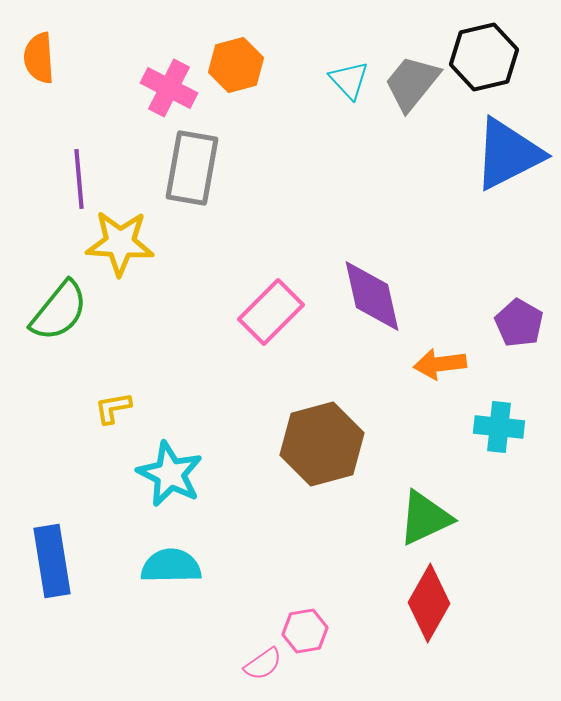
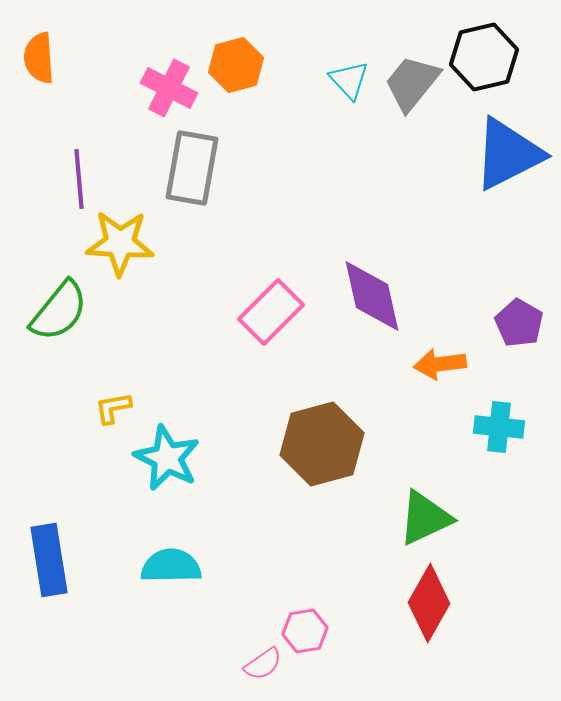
cyan star: moved 3 px left, 16 px up
blue rectangle: moved 3 px left, 1 px up
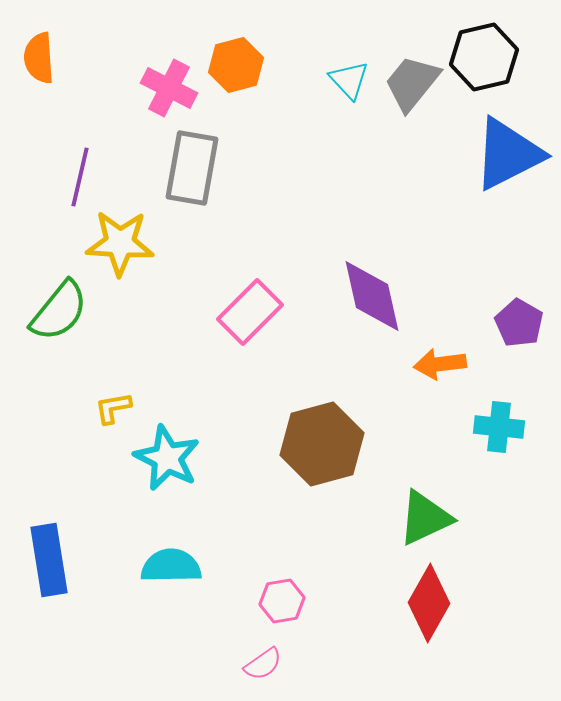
purple line: moved 1 px right, 2 px up; rotated 18 degrees clockwise
pink rectangle: moved 21 px left
pink hexagon: moved 23 px left, 30 px up
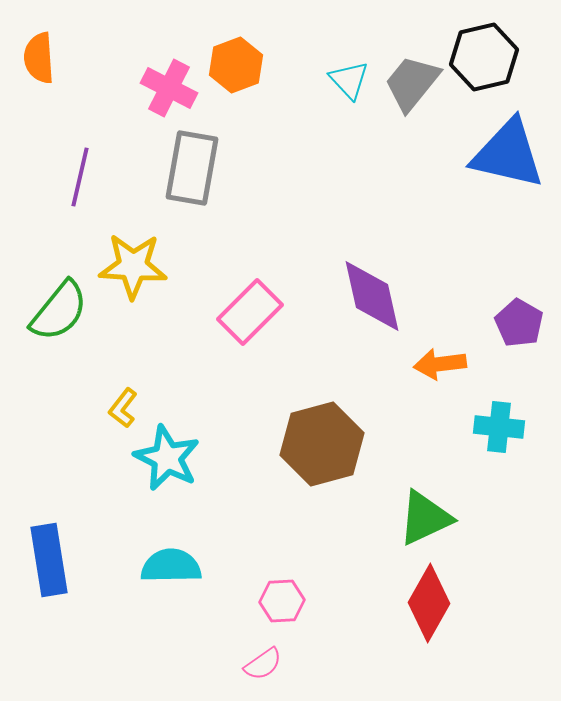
orange hexagon: rotated 6 degrees counterclockwise
blue triangle: rotated 40 degrees clockwise
yellow star: moved 13 px right, 23 px down
yellow L-shape: moved 10 px right; rotated 42 degrees counterclockwise
pink hexagon: rotated 6 degrees clockwise
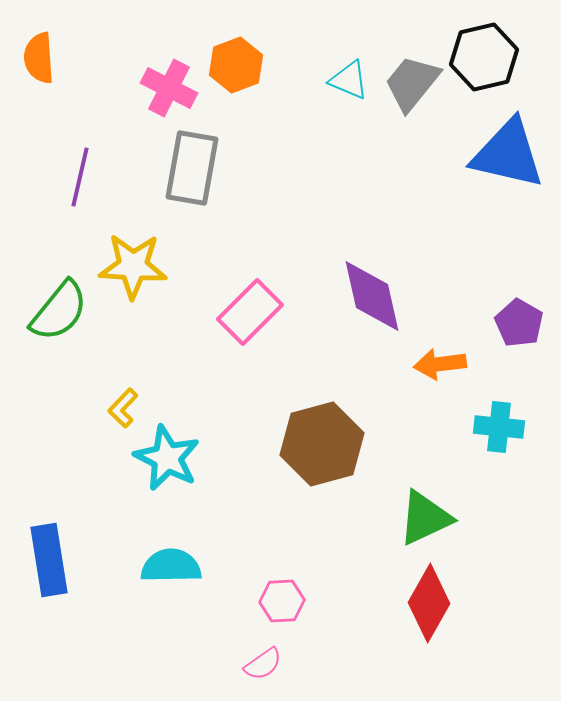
cyan triangle: rotated 24 degrees counterclockwise
yellow L-shape: rotated 6 degrees clockwise
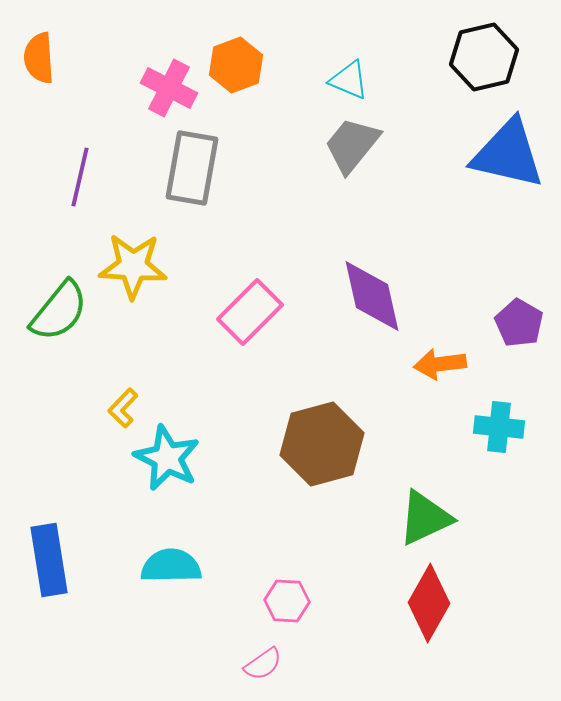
gray trapezoid: moved 60 px left, 62 px down
pink hexagon: moved 5 px right; rotated 6 degrees clockwise
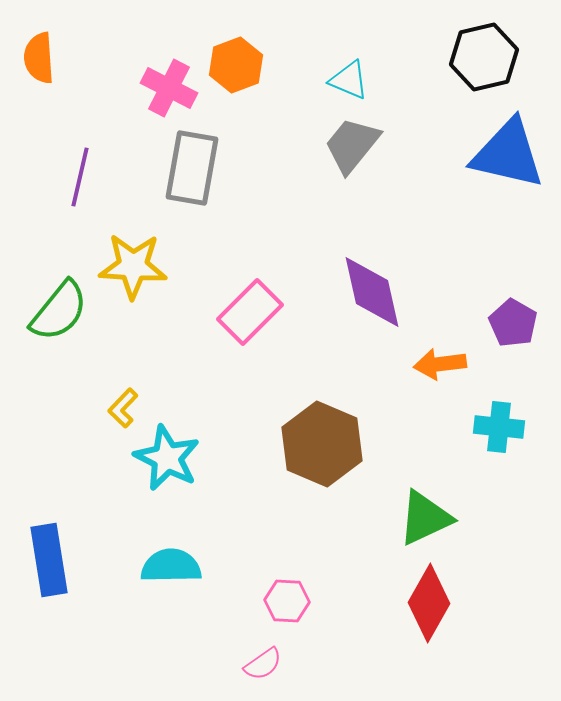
purple diamond: moved 4 px up
purple pentagon: moved 6 px left
brown hexagon: rotated 22 degrees counterclockwise
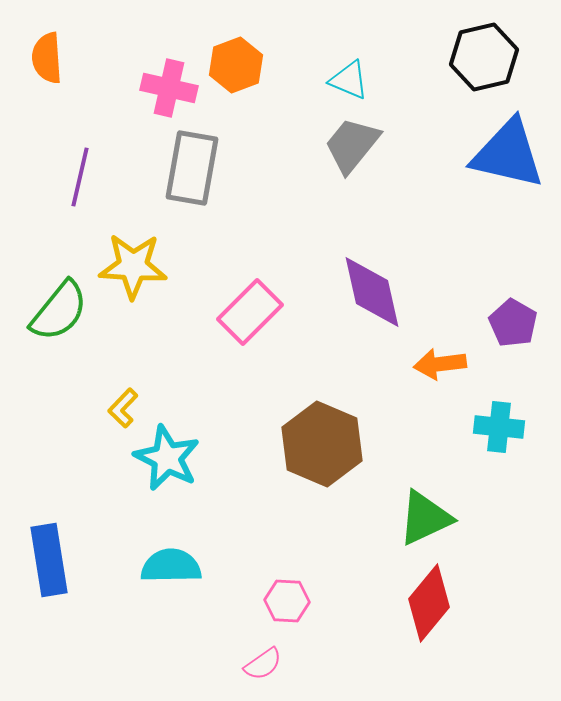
orange semicircle: moved 8 px right
pink cross: rotated 14 degrees counterclockwise
red diamond: rotated 10 degrees clockwise
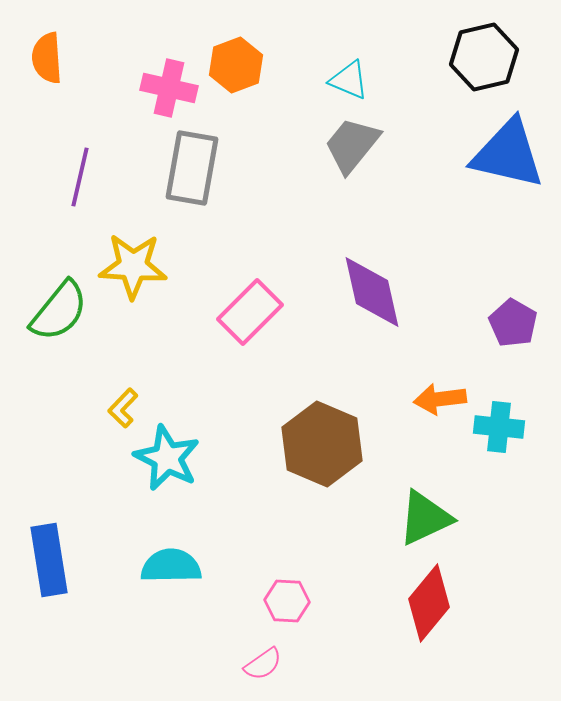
orange arrow: moved 35 px down
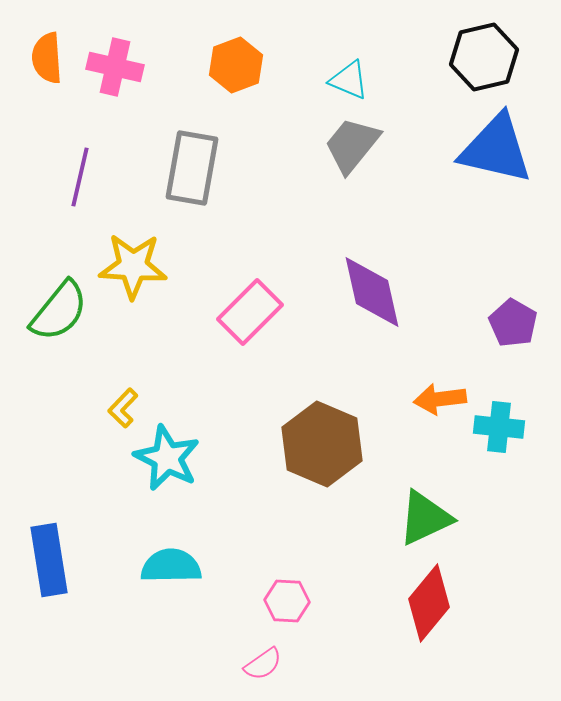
pink cross: moved 54 px left, 21 px up
blue triangle: moved 12 px left, 5 px up
